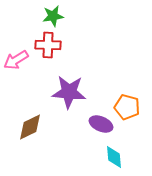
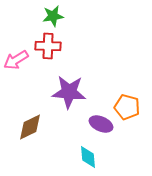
red cross: moved 1 px down
cyan diamond: moved 26 px left
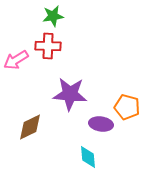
purple star: moved 1 px right, 2 px down
purple ellipse: rotated 15 degrees counterclockwise
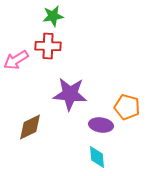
purple ellipse: moved 1 px down
cyan diamond: moved 9 px right
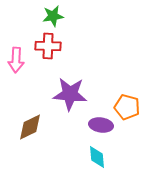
pink arrow: rotated 55 degrees counterclockwise
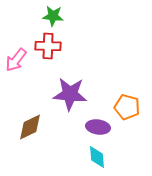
green star: rotated 15 degrees clockwise
pink arrow: rotated 35 degrees clockwise
purple ellipse: moved 3 px left, 2 px down
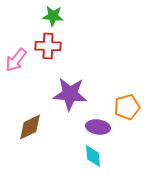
orange pentagon: rotated 30 degrees counterclockwise
cyan diamond: moved 4 px left, 1 px up
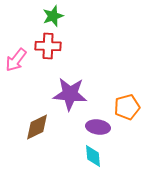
green star: rotated 25 degrees counterclockwise
brown diamond: moved 7 px right
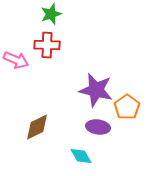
green star: moved 2 px left, 2 px up
red cross: moved 1 px left, 1 px up
pink arrow: rotated 105 degrees counterclockwise
purple star: moved 26 px right, 4 px up; rotated 8 degrees clockwise
orange pentagon: rotated 20 degrees counterclockwise
cyan diamond: moved 12 px left; rotated 25 degrees counterclockwise
